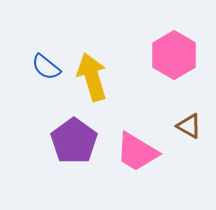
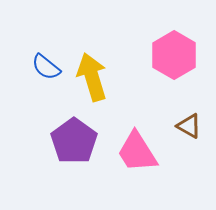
pink trapezoid: rotated 27 degrees clockwise
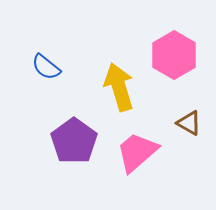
yellow arrow: moved 27 px right, 10 px down
brown triangle: moved 3 px up
pink trapezoid: rotated 81 degrees clockwise
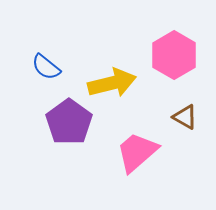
yellow arrow: moved 7 px left, 4 px up; rotated 93 degrees clockwise
brown triangle: moved 4 px left, 6 px up
purple pentagon: moved 5 px left, 19 px up
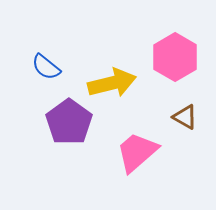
pink hexagon: moved 1 px right, 2 px down
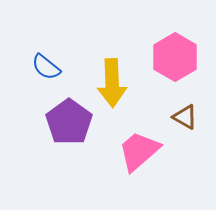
yellow arrow: rotated 102 degrees clockwise
pink trapezoid: moved 2 px right, 1 px up
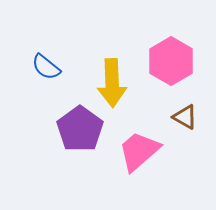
pink hexagon: moved 4 px left, 4 px down
purple pentagon: moved 11 px right, 7 px down
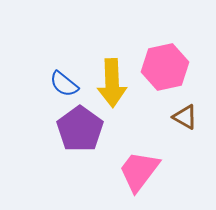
pink hexagon: moved 6 px left, 6 px down; rotated 18 degrees clockwise
blue semicircle: moved 18 px right, 17 px down
pink trapezoid: moved 20 px down; rotated 12 degrees counterclockwise
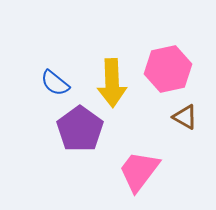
pink hexagon: moved 3 px right, 2 px down
blue semicircle: moved 9 px left, 1 px up
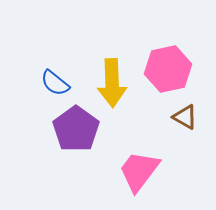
purple pentagon: moved 4 px left
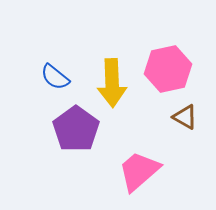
blue semicircle: moved 6 px up
pink trapezoid: rotated 12 degrees clockwise
